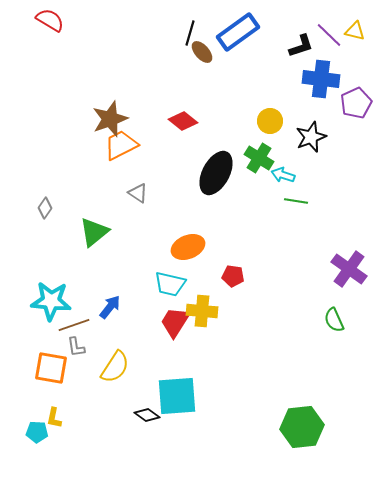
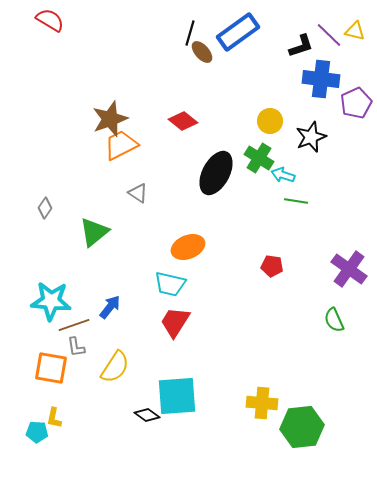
red pentagon: moved 39 px right, 10 px up
yellow cross: moved 60 px right, 92 px down
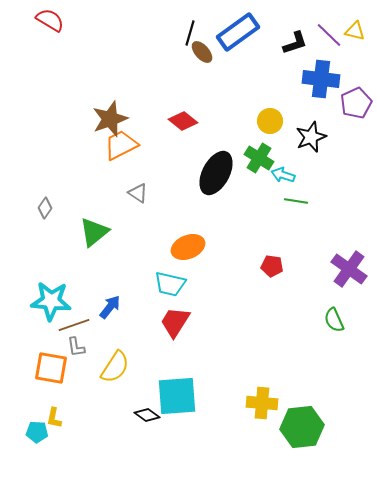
black L-shape: moved 6 px left, 3 px up
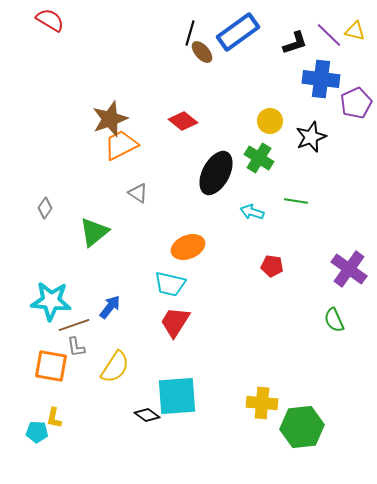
cyan arrow: moved 31 px left, 37 px down
orange square: moved 2 px up
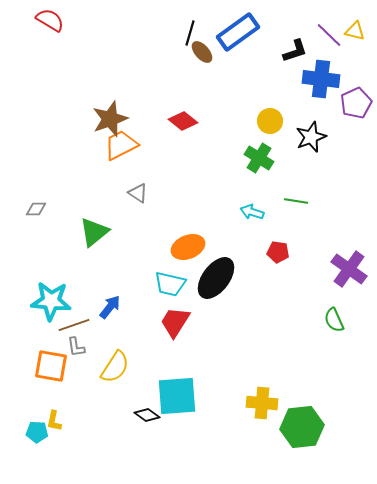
black L-shape: moved 8 px down
black ellipse: moved 105 px down; rotated 9 degrees clockwise
gray diamond: moved 9 px left, 1 px down; rotated 55 degrees clockwise
red pentagon: moved 6 px right, 14 px up
yellow L-shape: moved 3 px down
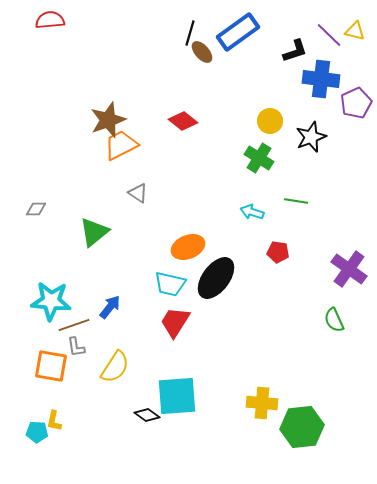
red semicircle: rotated 36 degrees counterclockwise
brown star: moved 2 px left, 1 px down
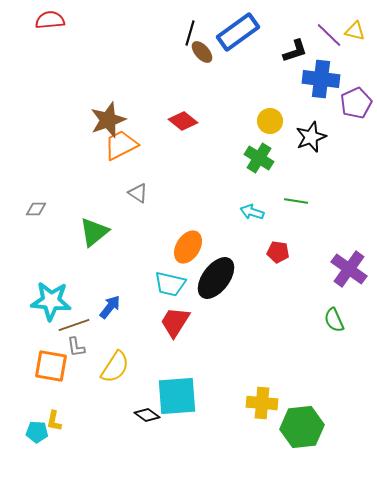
orange ellipse: rotated 36 degrees counterclockwise
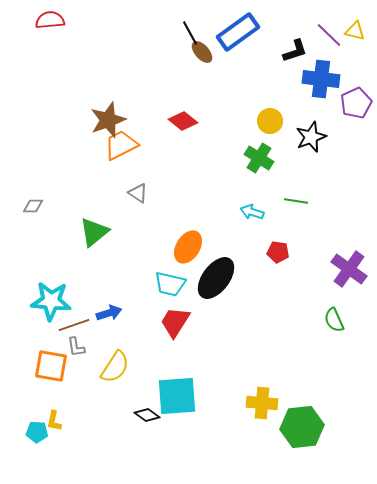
black line: rotated 45 degrees counterclockwise
gray diamond: moved 3 px left, 3 px up
blue arrow: moved 1 px left, 6 px down; rotated 35 degrees clockwise
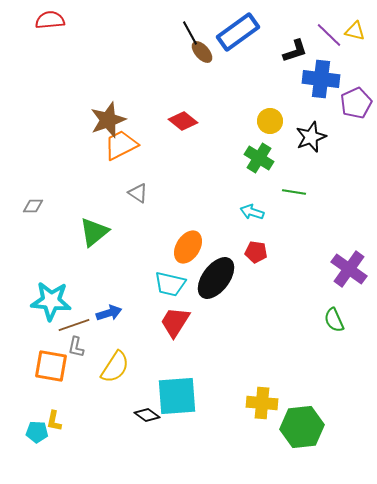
green line: moved 2 px left, 9 px up
red pentagon: moved 22 px left
gray L-shape: rotated 20 degrees clockwise
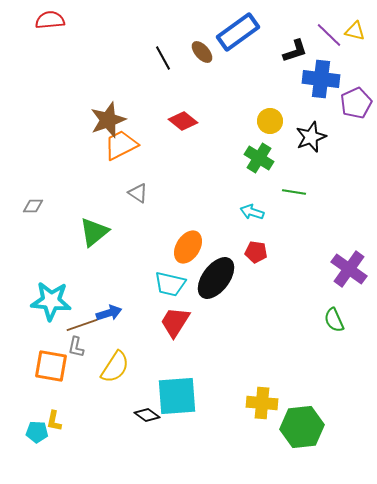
black line: moved 27 px left, 25 px down
brown line: moved 8 px right
